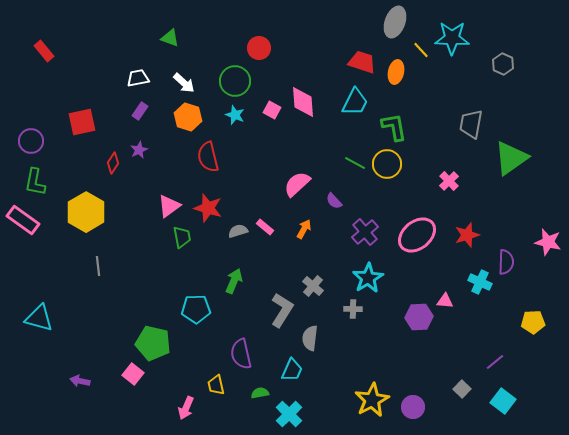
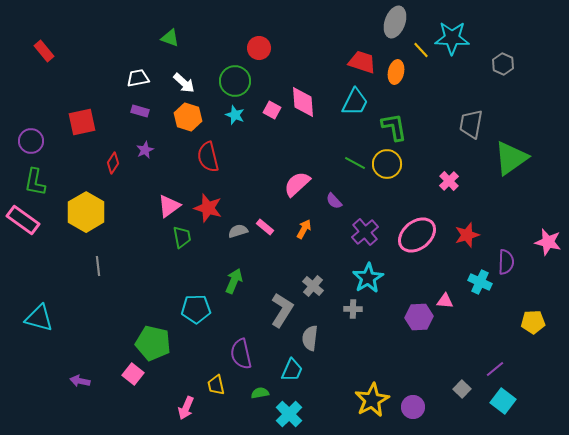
purple rectangle at (140, 111): rotated 72 degrees clockwise
purple star at (139, 150): moved 6 px right
purple line at (495, 362): moved 7 px down
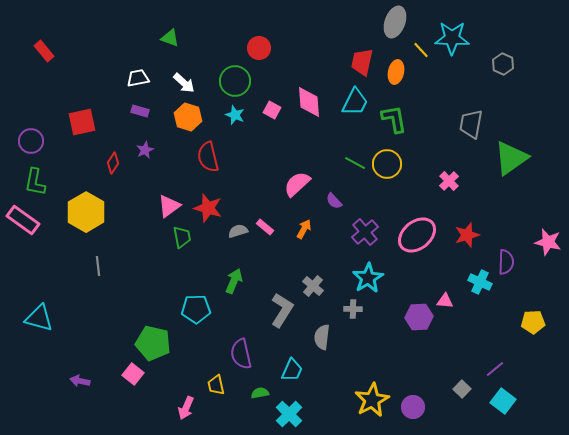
red trapezoid at (362, 62): rotated 96 degrees counterclockwise
pink diamond at (303, 102): moved 6 px right
green L-shape at (394, 127): moved 8 px up
gray semicircle at (310, 338): moved 12 px right, 1 px up
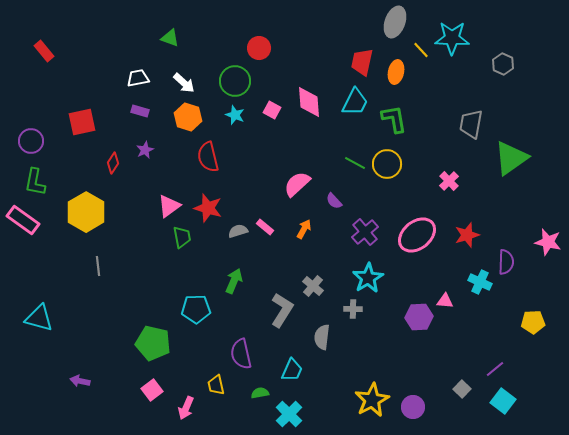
pink square at (133, 374): moved 19 px right, 16 px down; rotated 15 degrees clockwise
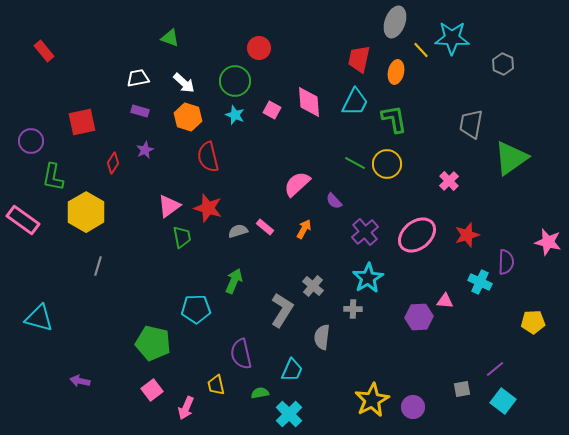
red trapezoid at (362, 62): moved 3 px left, 3 px up
green L-shape at (35, 182): moved 18 px right, 5 px up
gray line at (98, 266): rotated 24 degrees clockwise
gray square at (462, 389): rotated 36 degrees clockwise
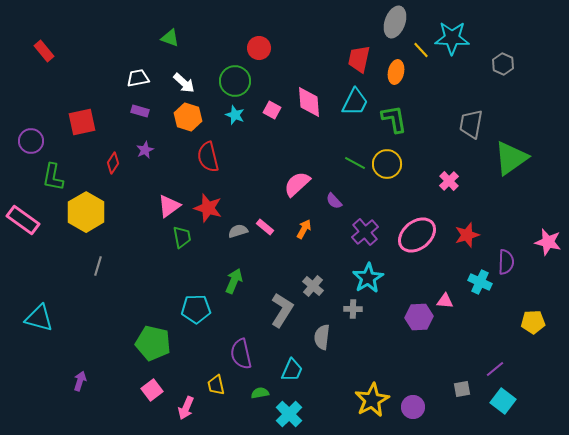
purple arrow at (80, 381): rotated 96 degrees clockwise
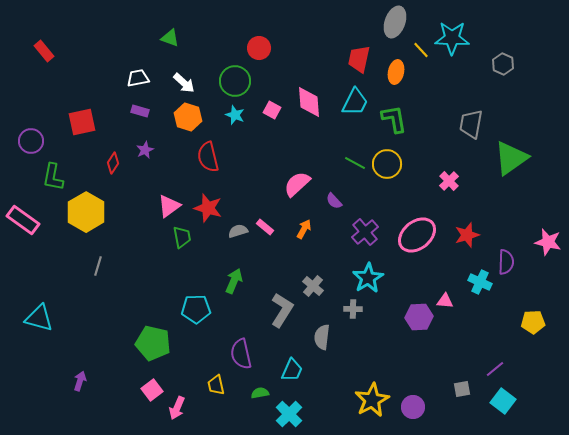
pink arrow at (186, 408): moved 9 px left
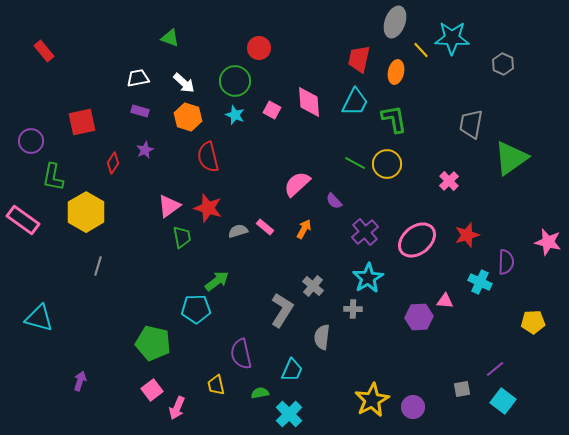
pink ellipse at (417, 235): moved 5 px down
green arrow at (234, 281): moved 17 px left; rotated 30 degrees clockwise
